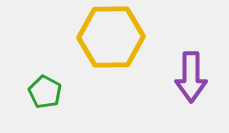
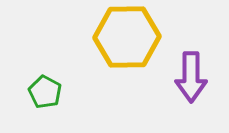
yellow hexagon: moved 16 px right
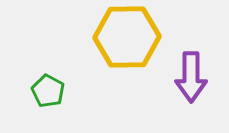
green pentagon: moved 3 px right, 1 px up
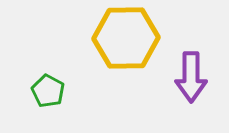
yellow hexagon: moved 1 px left, 1 px down
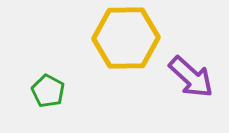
purple arrow: rotated 48 degrees counterclockwise
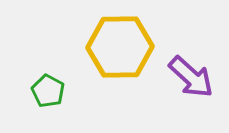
yellow hexagon: moved 6 px left, 9 px down
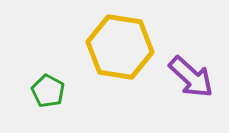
yellow hexagon: rotated 10 degrees clockwise
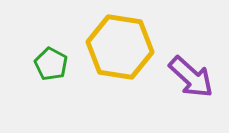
green pentagon: moved 3 px right, 27 px up
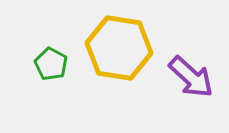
yellow hexagon: moved 1 px left, 1 px down
